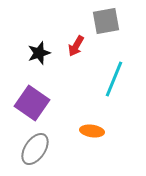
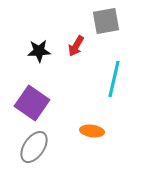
black star: moved 2 px up; rotated 15 degrees clockwise
cyan line: rotated 9 degrees counterclockwise
gray ellipse: moved 1 px left, 2 px up
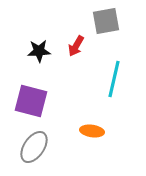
purple square: moved 1 px left, 2 px up; rotated 20 degrees counterclockwise
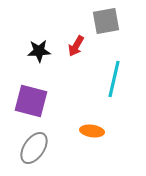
gray ellipse: moved 1 px down
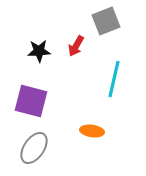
gray square: rotated 12 degrees counterclockwise
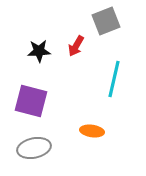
gray ellipse: rotated 44 degrees clockwise
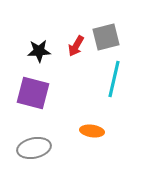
gray square: moved 16 px down; rotated 8 degrees clockwise
purple square: moved 2 px right, 8 px up
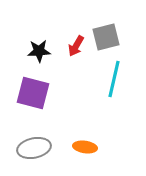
orange ellipse: moved 7 px left, 16 px down
